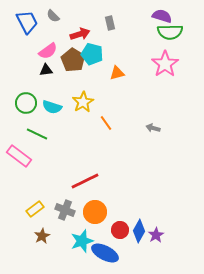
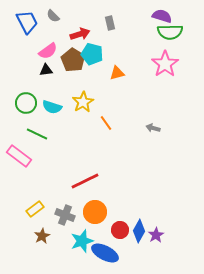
gray cross: moved 5 px down
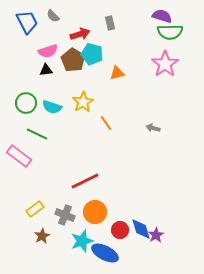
pink semicircle: rotated 18 degrees clockwise
blue diamond: moved 2 px right, 2 px up; rotated 45 degrees counterclockwise
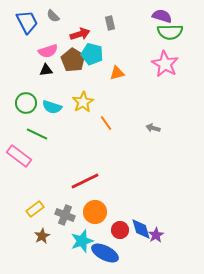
pink star: rotated 8 degrees counterclockwise
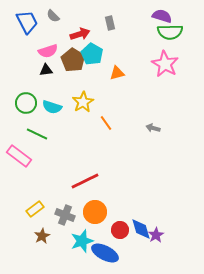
cyan pentagon: rotated 15 degrees clockwise
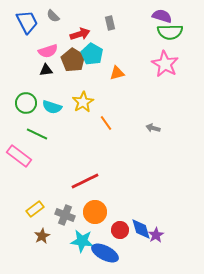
cyan star: rotated 25 degrees clockwise
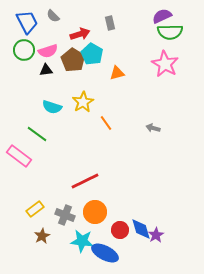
purple semicircle: rotated 42 degrees counterclockwise
green circle: moved 2 px left, 53 px up
green line: rotated 10 degrees clockwise
